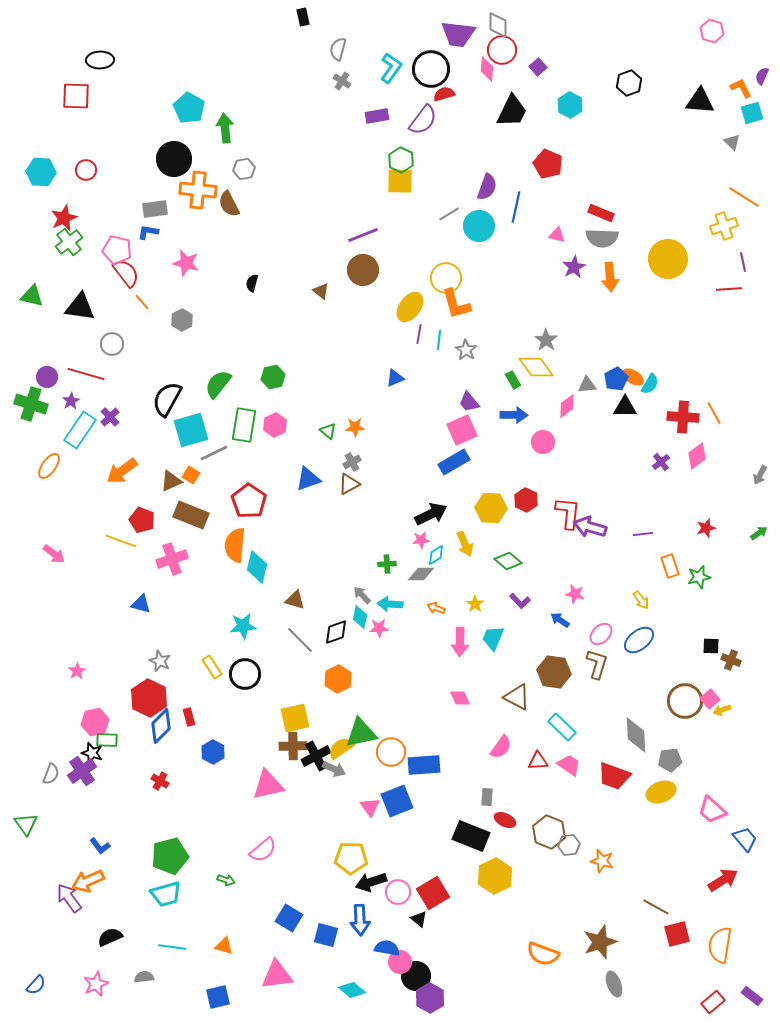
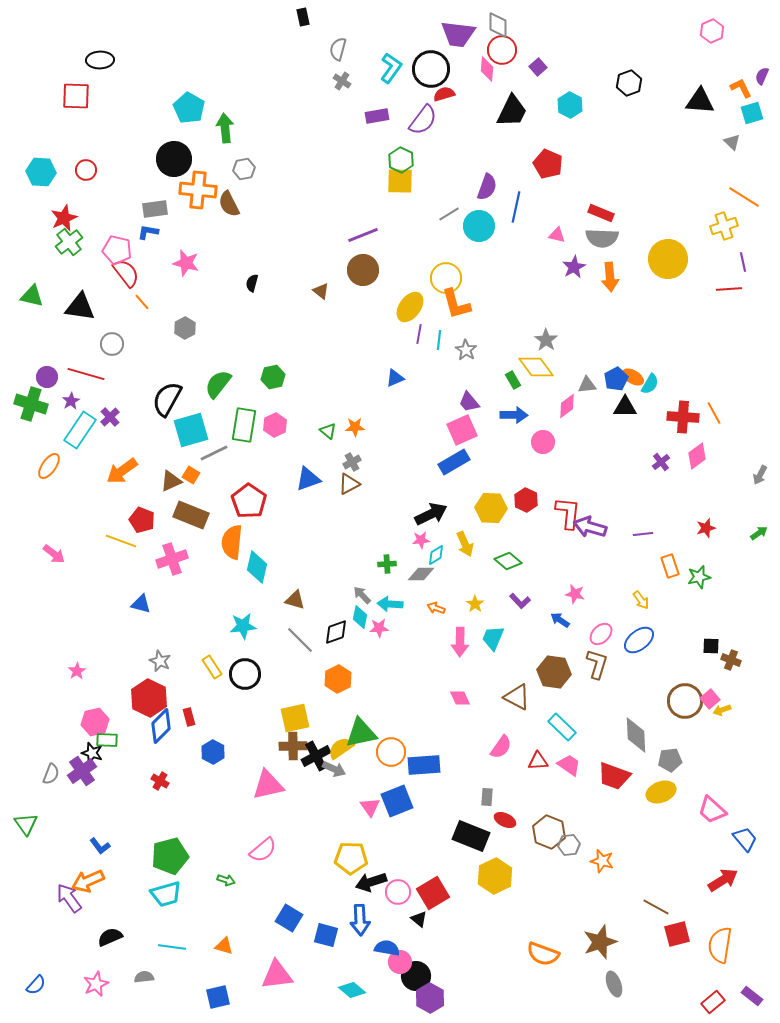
pink hexagon at (712, 31): rotated 20 degrees clockwise
gray hexagon at (182, 320): moved 3 px right, 8 px down
orange semicircle at (235, 545): moved 3 px left, 3 px up
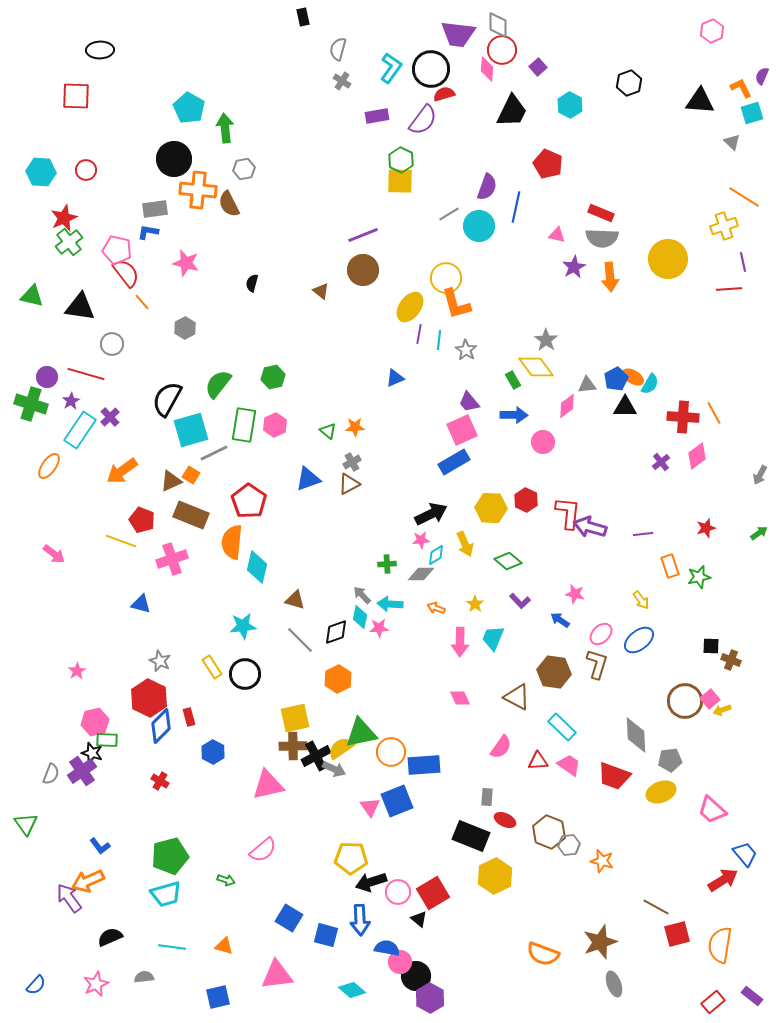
black ellipse at (100, 60): moved 10 px up
blue trapezoid at (745, 839): moved 15 px down
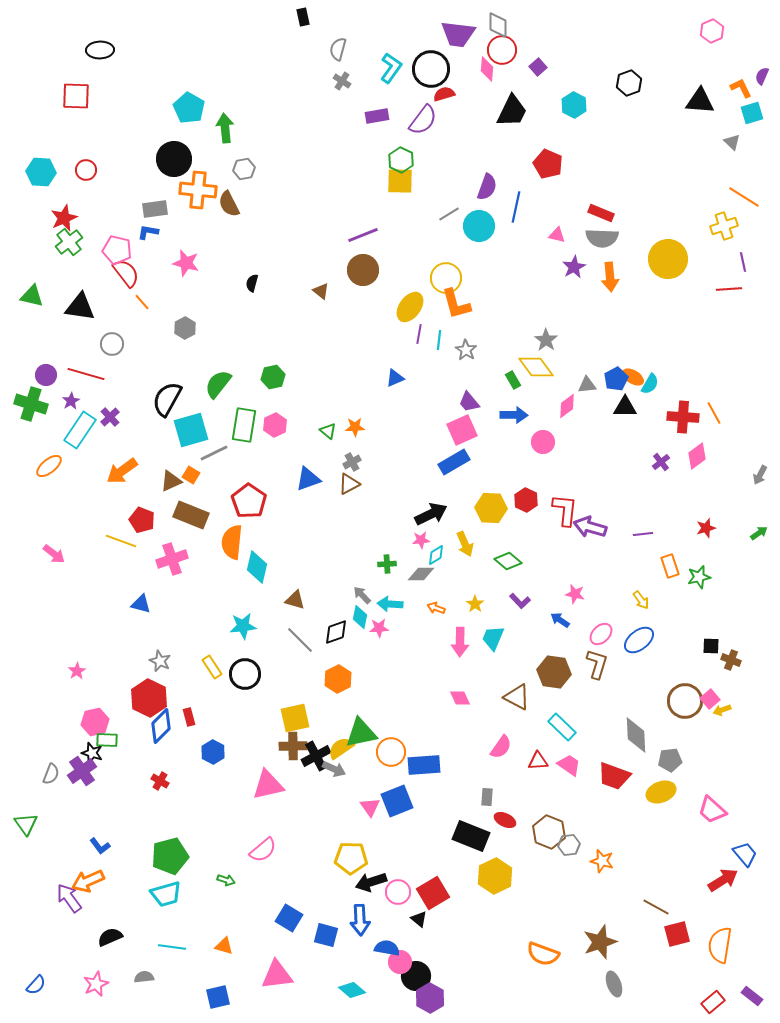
cyan hexagon at (570, 105): moved 4 px right
purple circle at (47, 377): moved 1 px left, 2 px up
orange ellipse at (49, 466): rotated 16 degrees clockwise
red L-shape at (568, 513): moved 3 px left, 3 px up
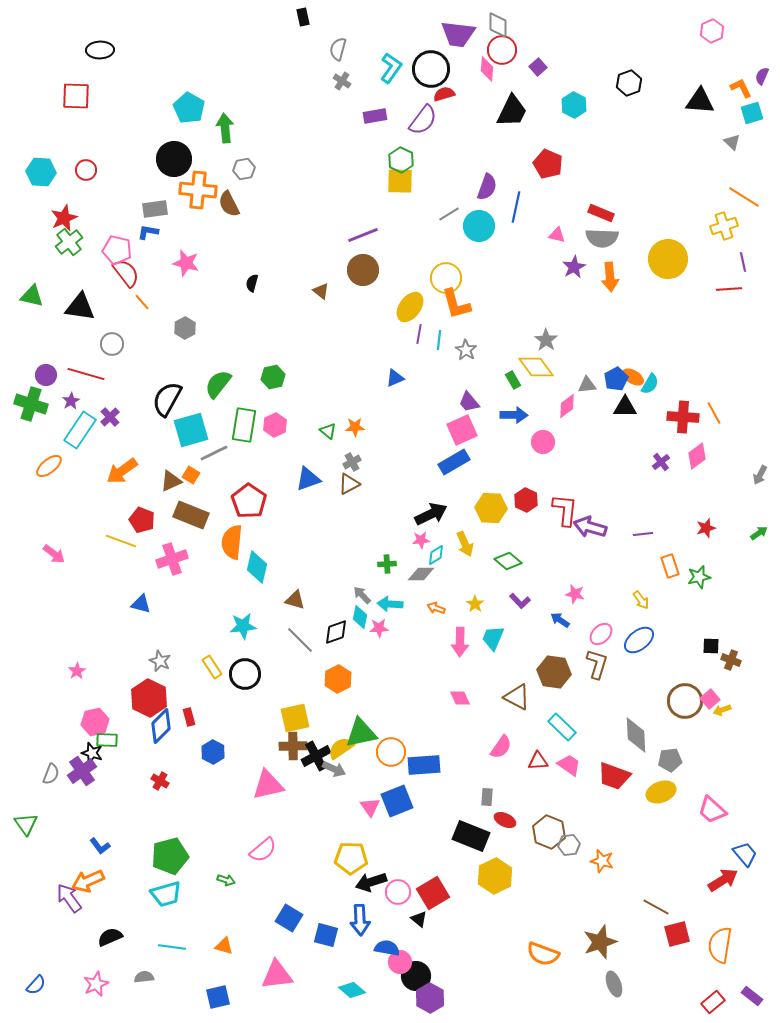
purple rectangle at (377, 116): moved 2 px left
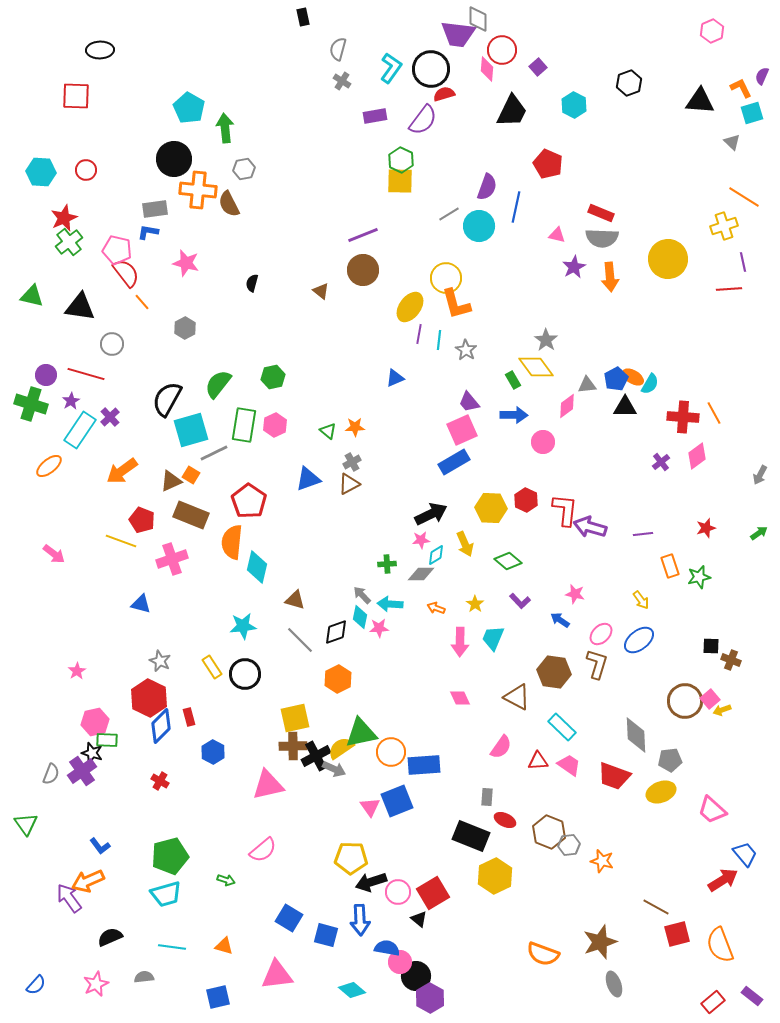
gray diamond at (498, 25): moved 20 px left, 6 px up
orange semicircle at (720, 945): rotated 30 degrees counterclockwise
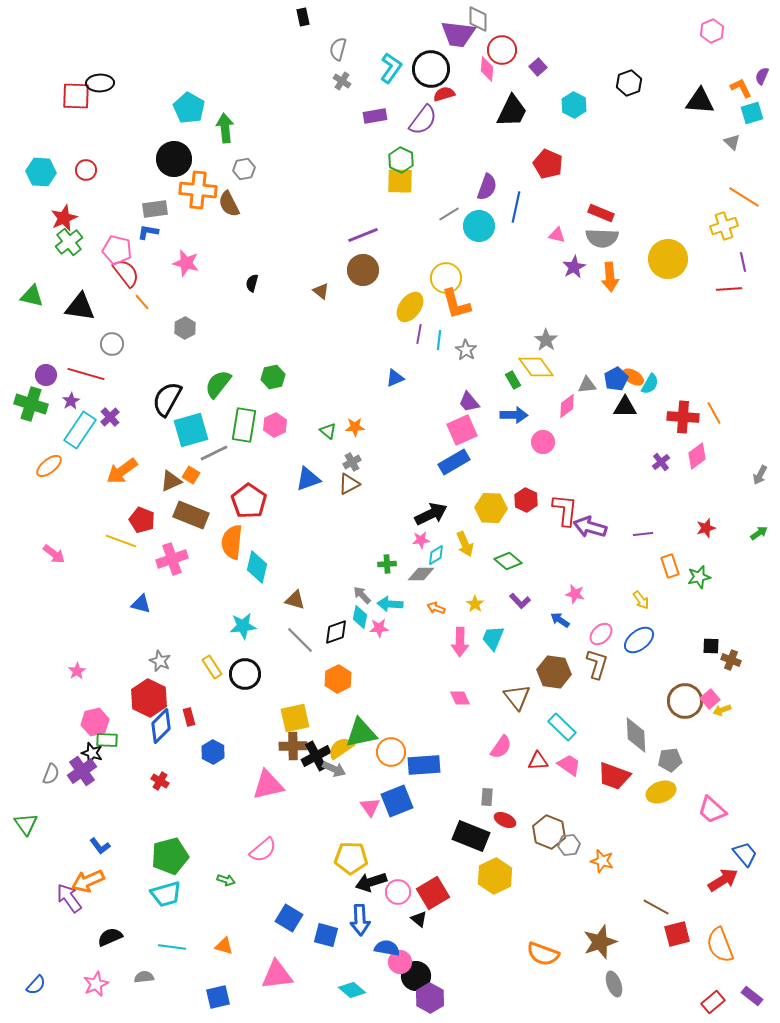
black ellipse at (100, 50): moved 33 px down
brown triangle at (517, 697): rotated 24 degrees clockwise
